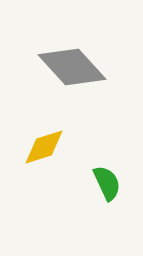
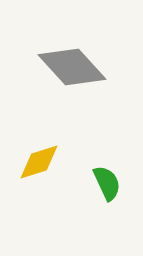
yellow diamond: moved 5 px left, 15 px down
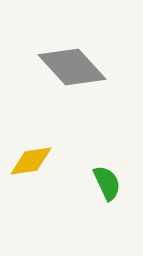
yellow diamond: moved 8 px left, 1 px up; rotated 9 degrees clockwise
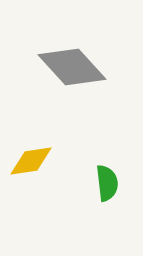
green semicircle: rotated 18 degrees clockwise
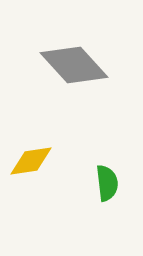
gray diamond: moved 2 px right, 2 px up
